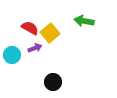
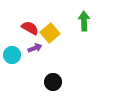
green arrow: rotated 78 degrees clockwise
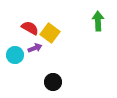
green arrow: moved 14 px right
yellow square: rotated 12 degrees counterclockwise
cyan circle: moved 3 px right
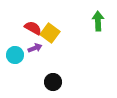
red semicircle: moved 3 px right
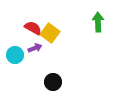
green arrow: moved 1 px down
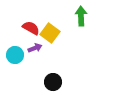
green arrow: moved 17 px left, 6 px up
red semicircle: moved 2 px left
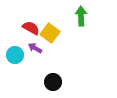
purple arrow: rotated 128 degrees counterclockwise
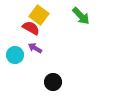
green arrow: rotated 138 degrees clockwise
yellow square: moved 11 px left, 18 px up
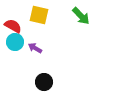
yellow square: rotated 24 degrees counterclockwise
red semicircle: moved 18 px left, 2 px up
cyan circle: moved 13 px up
black circle: moved 9 px left
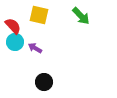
red semicircle: rotated 18 degrees clockwise
